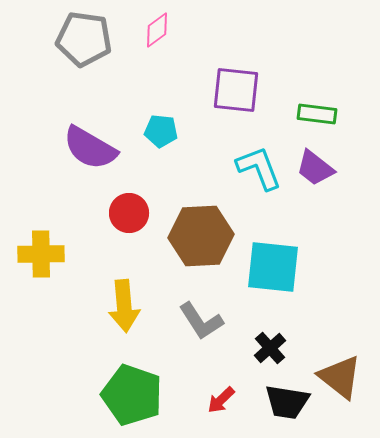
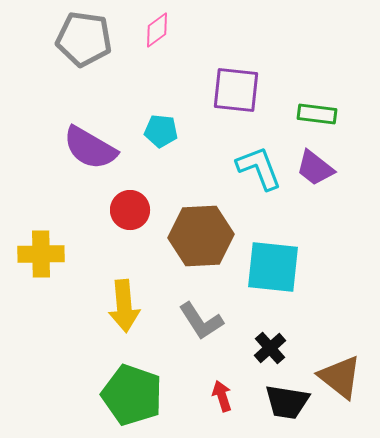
red circle: moved 1 px right, 3 px up
red arrow: moved 1 px right, 4 px up; rotated 116 degrees clockwise
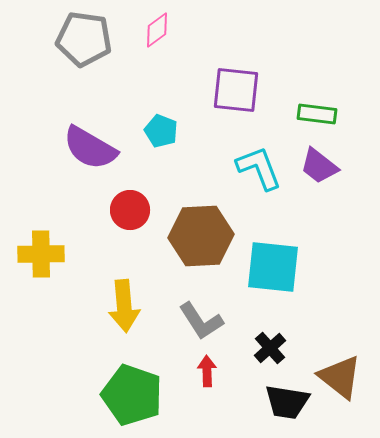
cyan pentagon: rotated 16 degrees clockwise
purple trapezoid: moved 4 px right, 2 px up
red arrow: moved 15 px left, 25 px up; rotated 16 degrees clockwise
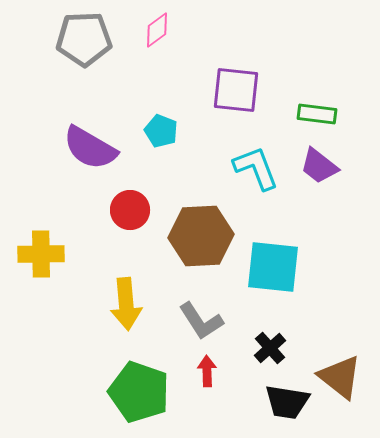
gray pentagon: rotated 10 degrees counterclockwise
cyan L-shape: moved 3 px left
yellow arrow: moved 2 px right, 2 px up
green pentagon: moved 7 px right, 3 px up
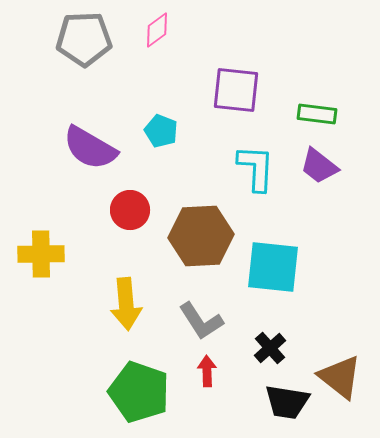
cyan L-shape: rotated 24 degrees clockwise
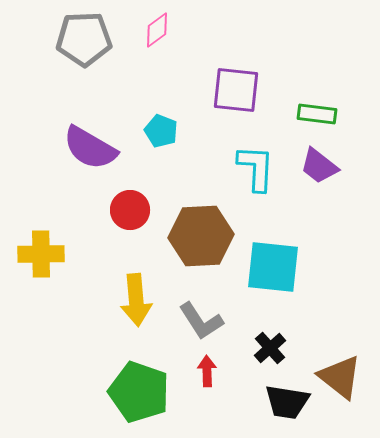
yellow arrow: moved 10 px right, 4 px up
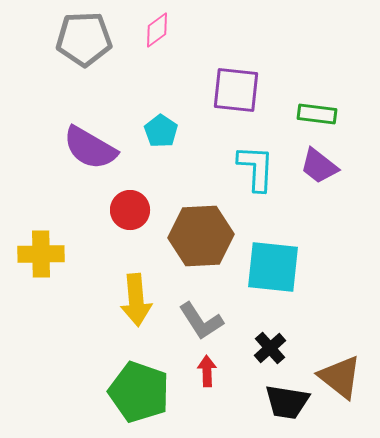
cyan pentagon: rotated 12 degrees clockwise
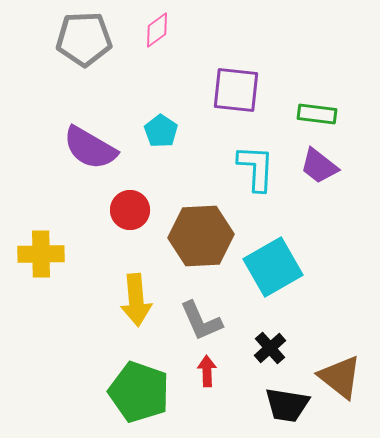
cyan square: rotated 36 degrees counterclockwise
gray L-shape: rotated 9 degrees clockwise
black trapezoid: moved 3 px down
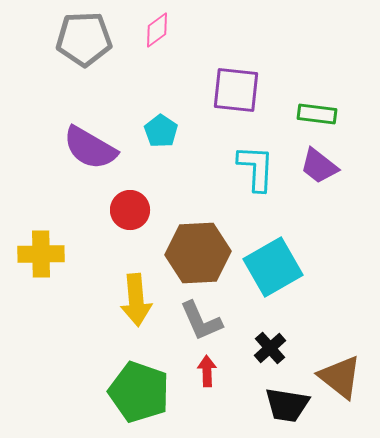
brown hexagon: moved 3 px left, 17 px down
